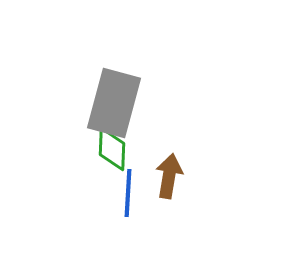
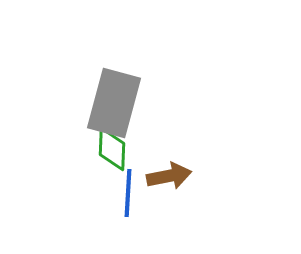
brown arrow: rotated 69 degrees clockwise
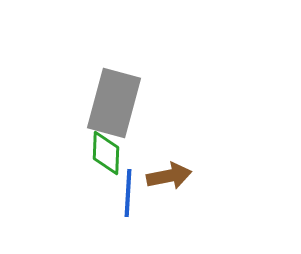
green diamond: moved 6 px left, 4 px down
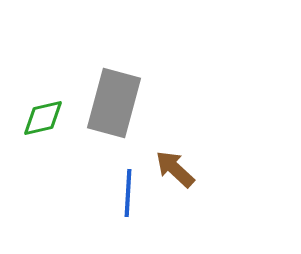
green diamond: moved 63 px left, 35 px up; rotated 75 degrees clockwise
brown arrow: moved 6 px right, 7 px up; rotated 126 degrees counterclockwise
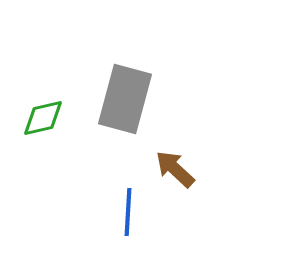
gray rectangle: moved 11 px right, 4 px up
blue line: moved 19 px down
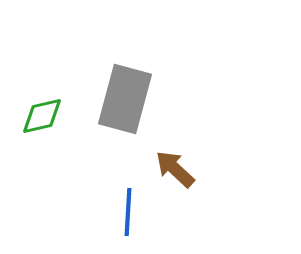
green diamond: moved 1 px left, 2 px up
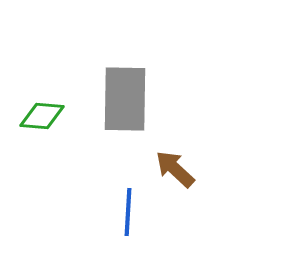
gray rectangle: rotated 14 degrees counterclockwise
green diamond: rotated 18 degrees clockwise
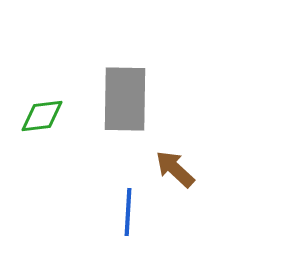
green diamond: rotated 12 degrees counterclockwise
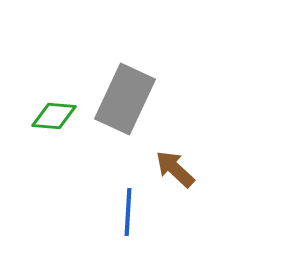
gray rectangle: rotated 24 degrees clockwise
green diamond: moved 12 px right; rotated 12 degrees clockwise
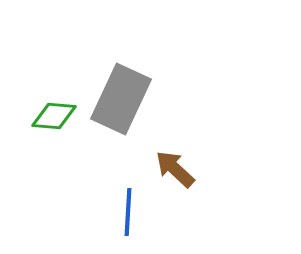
gray rectangle: moved 4 px left
